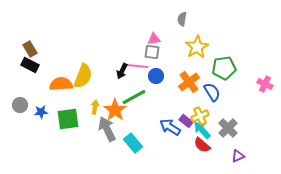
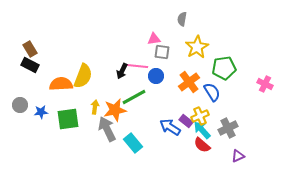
gray square: moved 10 px right
orange star: rotated 25 degrees clockwise
gray cross: rotated 18 degrees clockwise
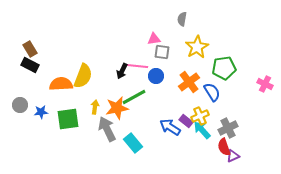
orange star: moved 2 px right, 2 px up
red semicircle: moved 22 px right, 2 px down; rotated 30 degrees clockwise
purple triangle: moved 5 px left
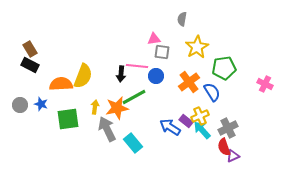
black arrow: moved 1 px left, 3 px down; rotated 21 degrees counterclockwise
blue star: moved 8 px up; rotated 24 degrees clockwise
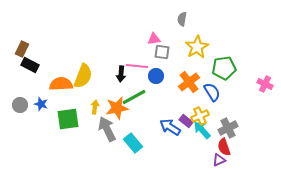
brown rectangle: moved 8 px left; rotated 56 degrees clockwise
purple triangle: moved 14 px left, 4 px down
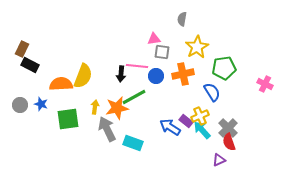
orange cross: moved 6 px left, 8 px up; rotated 25 degrees clockwise
gray cross: rotated 18 degrees counterclockwise
cyan rectangle: rotated 30 degrees counterclockwise
red semicircle: moved 5 px right, 5 px up
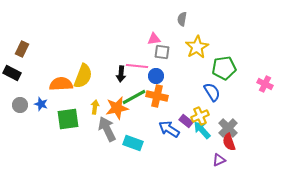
black rectangle: moved 18 px left, 8 px down
orange cross: moved 26 px left, 22 px down; rotated 25 degrees clockwise
blue arrow: moved 1 px left, 2 px down
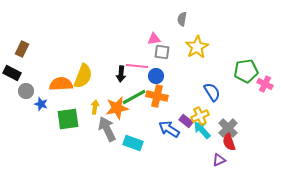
green pentagon: moved 22 px right, 3 px down
gray circle: moved 6 px right, 14 px up
